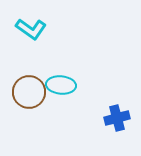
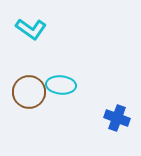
blue cross: rotated 35 degrees clockwise
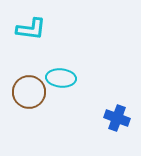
cyan L-shape: rotated 28 degrees counterclockwise
cyan ellipse: moved 7 px up
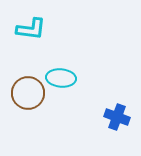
brown circle: moved 1 px left, 1 px down
blue cross: moved 1 px up
